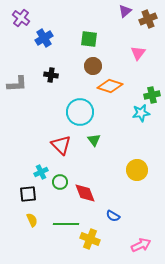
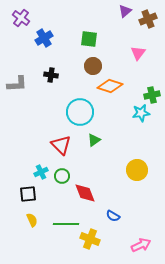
green triangle: rotated 32 degrees clockwise
green circle: moved 2 px right, 6 px up
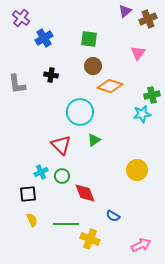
gray L-shape: rotated 85 degrees clockwise
cyan star: moved 1 px right, 1 px down
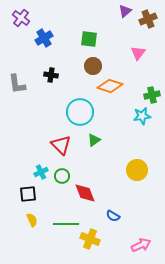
cyan star: moved 2 px down
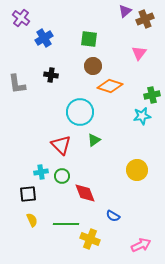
brown cross: moved 3 px left
pink triangle: moved 1 px right
cyan cross: rotated 16 degrees clockwise
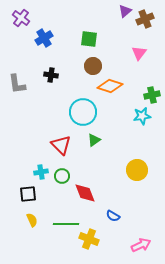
cyan circle: moved 3 px right
yellow cross: moved 1 px left
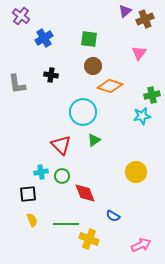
purple cross: moved 2 px up
yellow circle: moved 1 px left, 2 px down
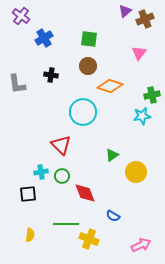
brown circle: moved 5 px left
green triangle: moved 18 px right, 15 px down
yellow semicircle: moved 2 px left, 15 px down; rotated 32 degrees clockwise
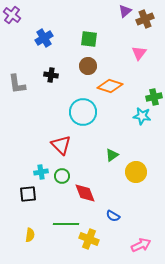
purple cross: moved 9 px left, 1 px up
green cross: moved 2 px right, 2 px down
cyan star: rotated 18 degrees clockwise
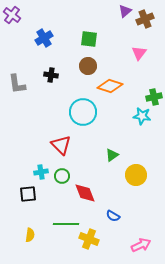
yellow circle: moved 3 px down
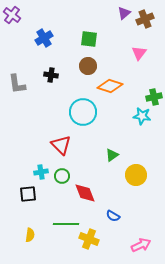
purple triangle: moved 1 px left, 2 px down
